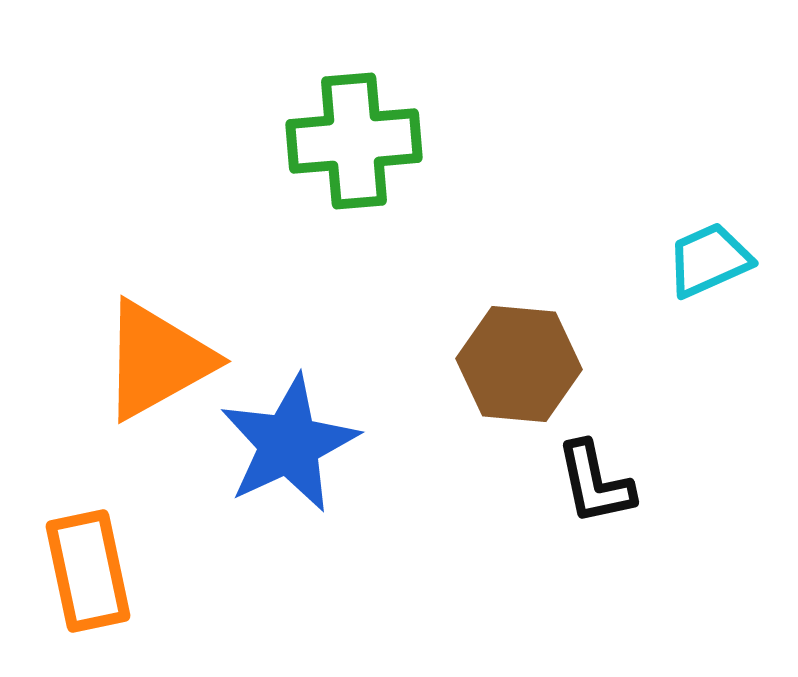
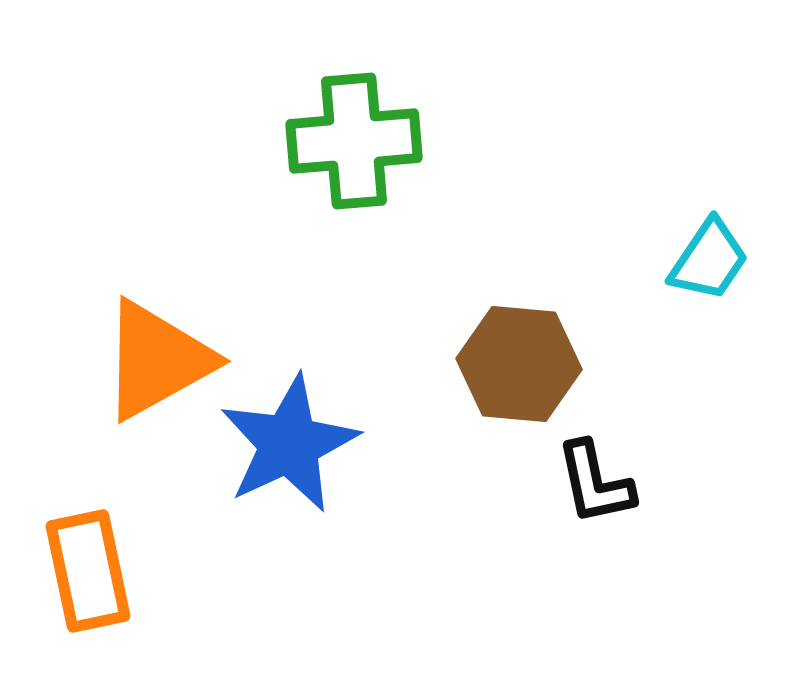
cyan trapezoid: rotated 148 degrees clockwise
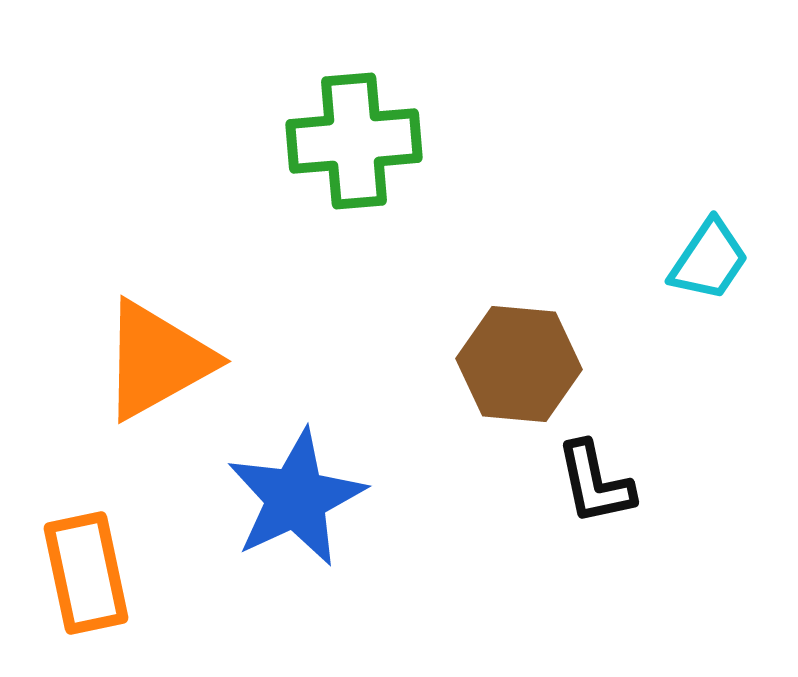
blue star: moved 7 px right, 54 px down
orange rectangle: moved 2 px left, 2 px down
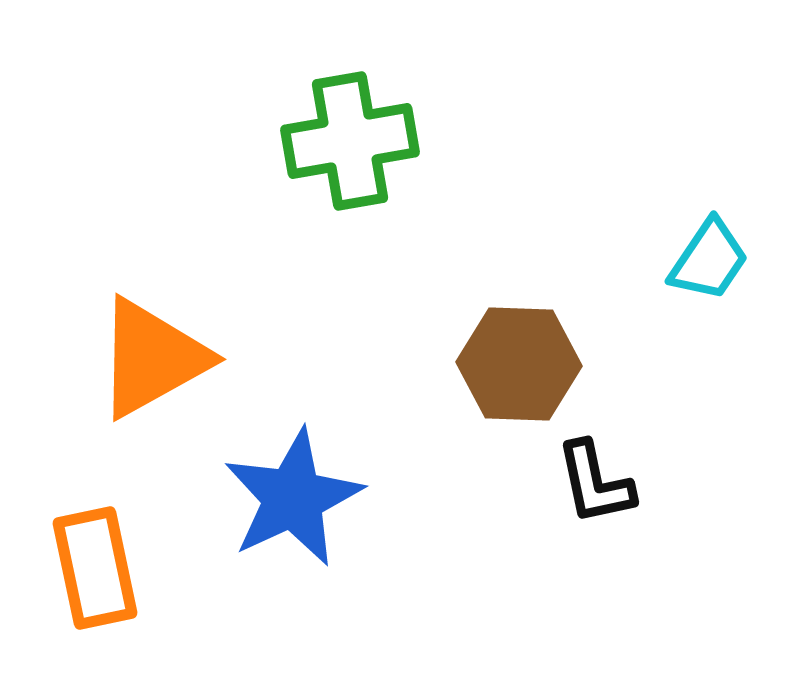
green cross: moved 4 px left; rotated 5 degrees counterclockwise
orange triangle: moved 5 px left, 2 px up
brown hexagon: rotated 3 degrees counterclockwise
blue star: moved 3 px left
orange rectangle: moved 9 px right, 5 px up
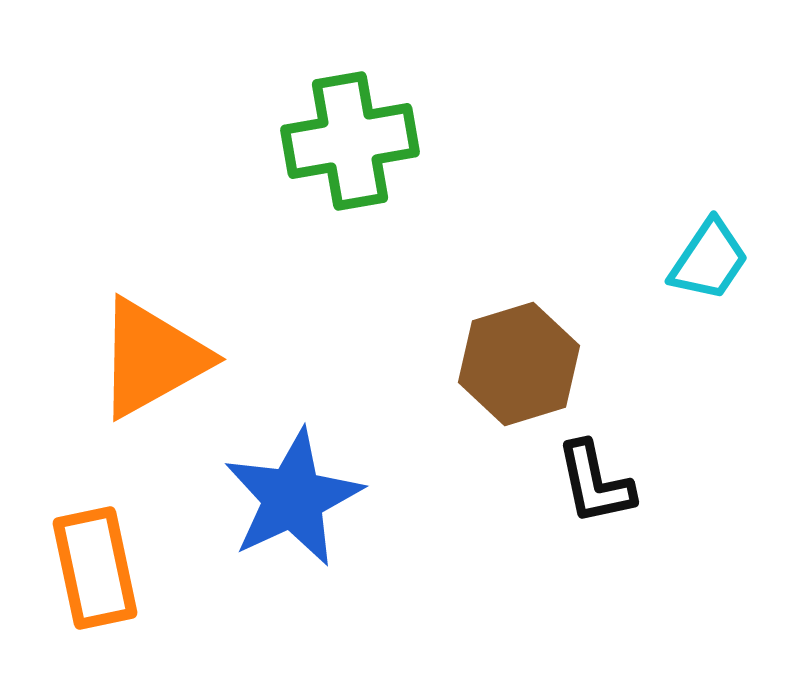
brown hexagon: rotated 19 degrees counterclockwise
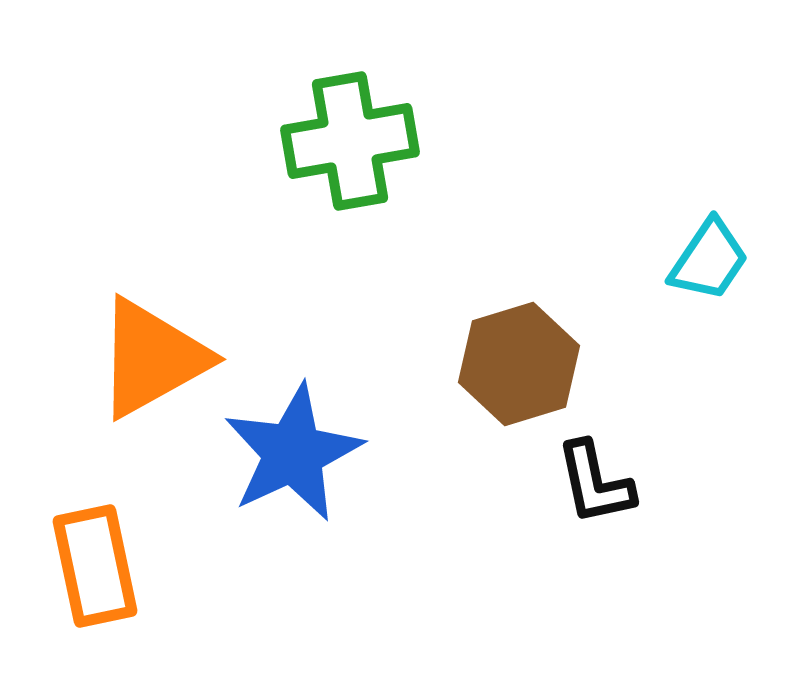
blue star: moved 45 px up
orange rectangle: moved 2 px up
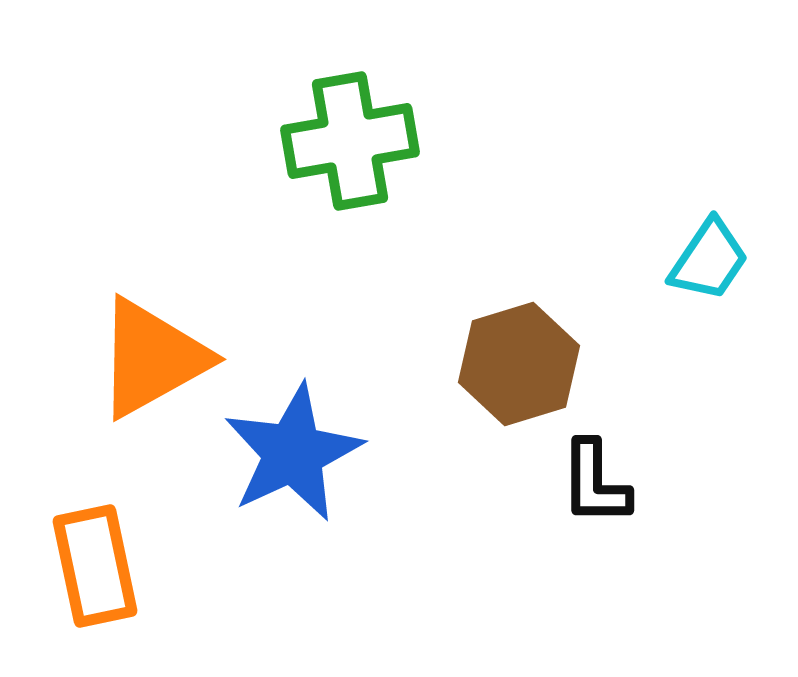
black L-shape: rotated 12 degrees clockwise
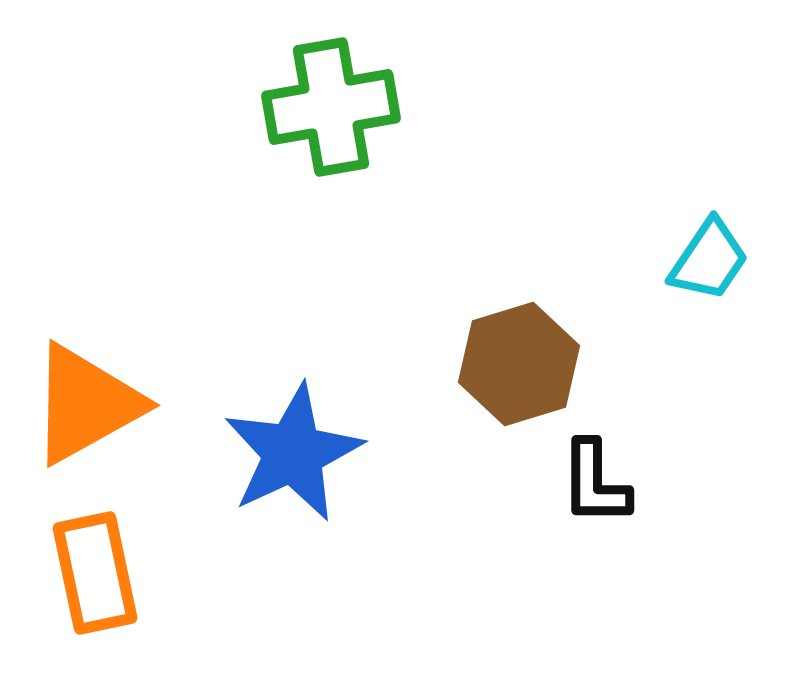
green cross: moved 19 px left, 34 px up
orange triangle: moved 66 px left, 46 px down
orange rectangle: moved 7 px down
